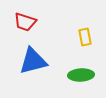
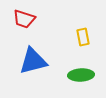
red trapezoid: moved 1 px left, 3 px up
yellow rectangle: moved 2 px left
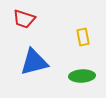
blue triangle: moved 1 px right, 1 px down
green ellipse: moved 1 px right, 1 px down
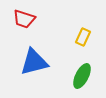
yellow rectangle: rotated 36 degrees clockwise
green ellipse: rotated 60 degrees counterclockwise
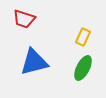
green ellipse: moved 1 px right, 8 px up
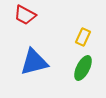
red trapezoid: moved 1 px right, 4 px up; rotated 10 degrees clockwise
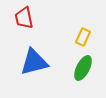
red trapezoid: moved 1 px left, 3 px down; rotated 50 degrees clockwise
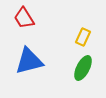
red trapezoid: rotated 20 degrees counterclockwise
blue triangle: moved 5 px left, 1 px up
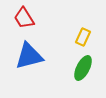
blue triangle: moved 5 px up
